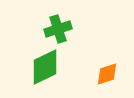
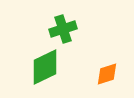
green cross: moved 5 px right
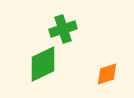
green diamond: moved 2 px left, 3 px up
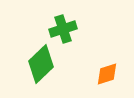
green diamond: moved 2 px left; rotated 18 degrees counterclockwise
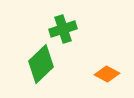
orange diamond: rotated 45 degrees clockwise
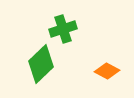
orange diamond: moved 3 px up
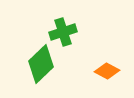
green cross: moved 3 px down
